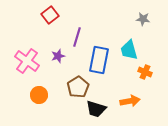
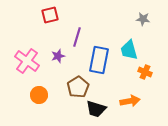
red square: rotated 24 degrees clockwise
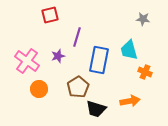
orange circle: moved 6 px up
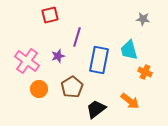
brown pentagon: moved 6 px left
orange arrow: rotated 48 degrees clockwise
black trapezoid: rotated 125 degrees clockwise
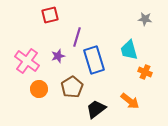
gray star: moved 2 px right
blue rectangle: moved 5 px left; rotated 28 degrees counterclockwise
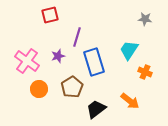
cyan trapezoid: rotated 50 degrees clockwise
blue rectangle: moved 2 px down
